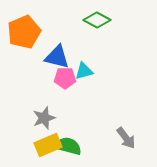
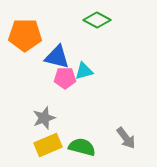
orange pentagon: moved 1 px right, 3 px down; rotated 24 degrees clockwise
green semicircle: moved 14 px right, 1 px down
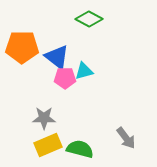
green diamond: moved 8 px left, 1 px up
orange pentagon: moved 3 px left, 12 px down
blue triangle: rotated 24 degrees clockwise
gray star: rotated 20 degrees clockwise
green semicircle: moved 2 px left, 2 px down
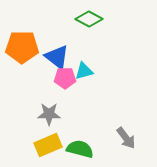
gray star: moved 5 px right, 4 px up
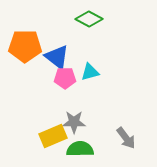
orange pentagon: moved 3 px right, 1 px up
cyan triangle: moved 6 px right, 1 px down
gray star: moved 25 px right, 8 px down
yellow rectangle: moved 5 px right, 9 px up
green semicircle: rotated 16 degrees counterclockwise
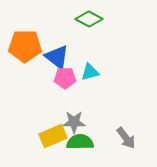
green semicircle: moved 7 px up
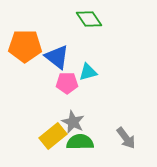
green diamond: rotated 28 degrees clockwise
cyan triangle: moved 2 px left
pink pentagon: moved 2 px right, 5 px down
gray star: moved 1 px left; rotated 25 degrees clockwise
yellow rectangle: rotated 16 degrees counterclockwise
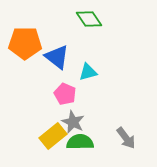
orange pentagon: moved 3 px up
pink pentagon: moved 2 px left, 11 px down; rotated 25 degrees clockwise
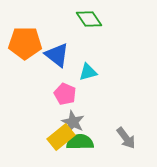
blue triangle: moved 2 px up
yellow rectangle: moved 8 px right, 1 px down
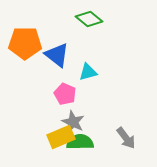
green diamond: rotated 16 degrees counterclockwise
yellow rectangle: rotated 16 degrees clockwise
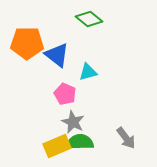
orange pentagon: moved 2 px right
yellow rectangle: moved 4 px left, 9 px down
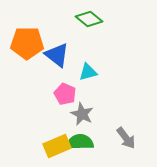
gray star: moved 9 px right, 8 px up
